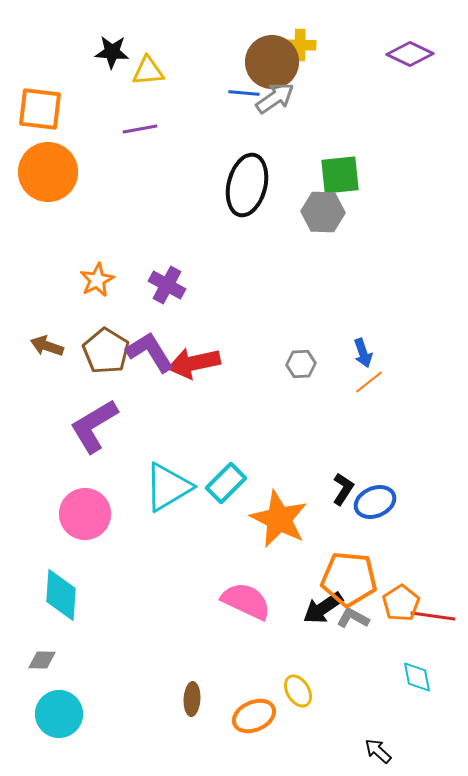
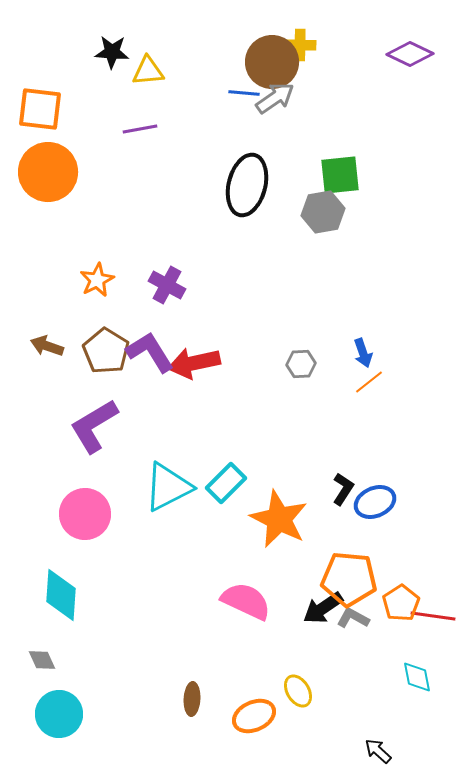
gray hexagon at (323, 212): rotated 12 degrees counterclockwise
cyan triangle at (168, 487): rotated 4 degrees clockwise
gray diamond at (42, 660): rotated 64 degrees clockwise
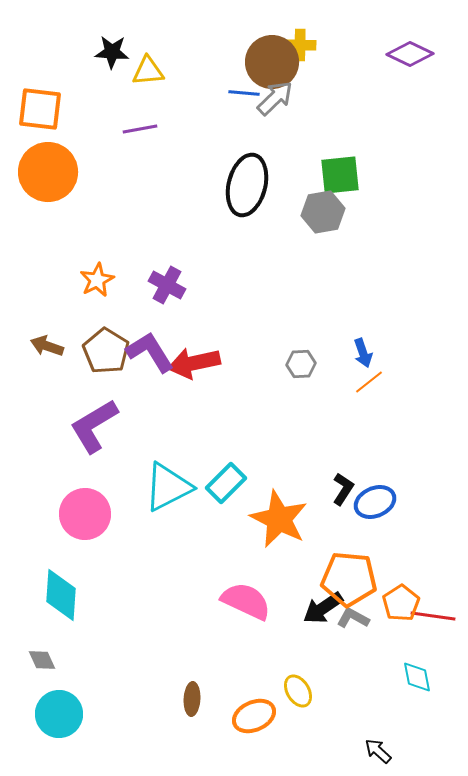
gray arrow at (275, 98): rotated 9 degrees counterclockwise
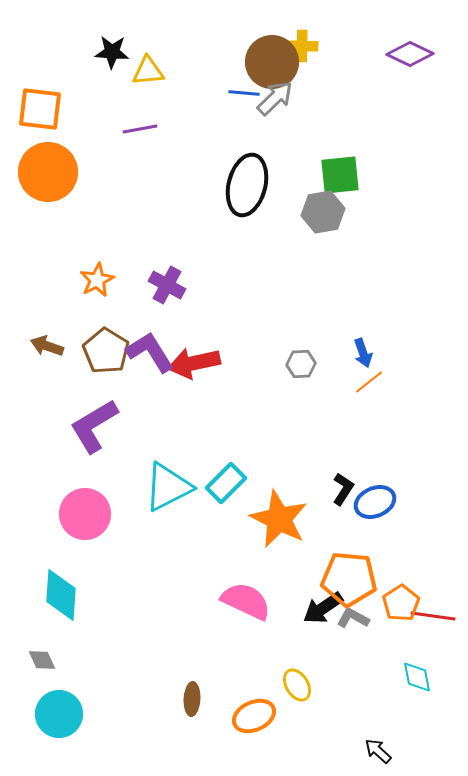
yellow cross at (300, 45): moved 2 px right, 1 px down
yellow ellipse at (298, 691): moved 1 px left, 6 px up
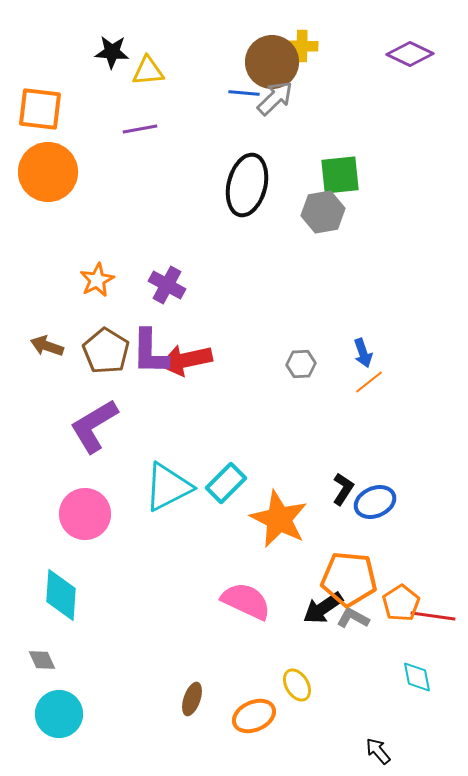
purple L-shape at (150, 352): rotated 147 degrees counterclockwise
red arrow at (194, 363): moved 8 px left, 3 px up
brown ellipse at (192, 699): rotated 16 degrees clockwise
black arrow at (378, 751): rotated 8 degrees clockwise
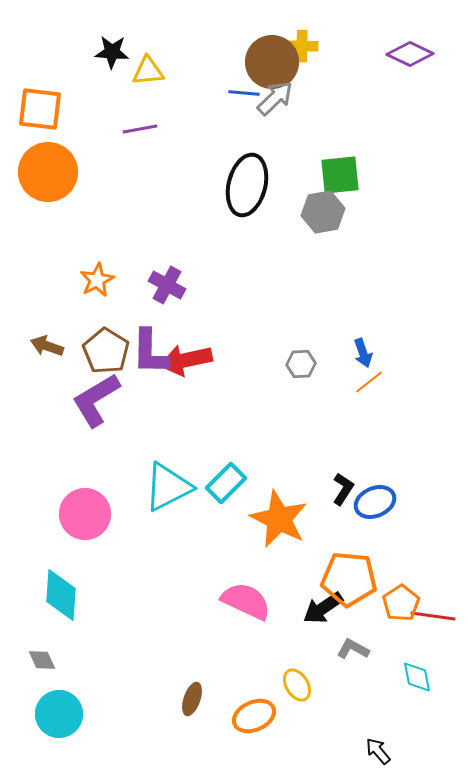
purple L-shape at (94, 426): moved 2 px right, 26 px up
gray L-shape at (353, 618): moved 31 px down
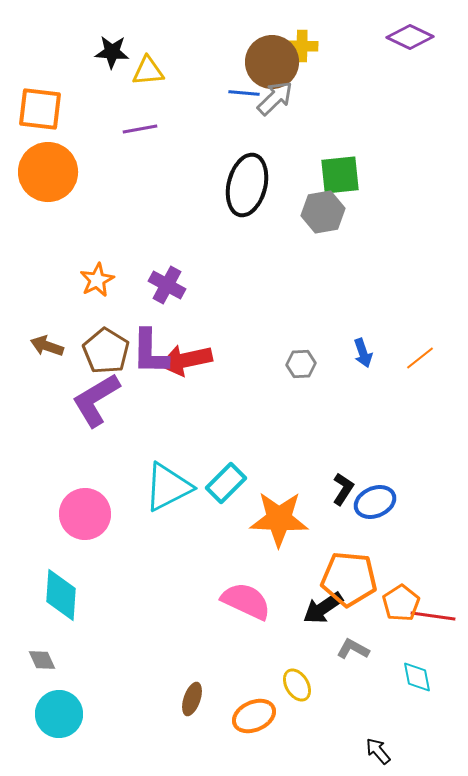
purple diamond at (410, 54): moved 17 px up
orange line at (369, 382): moved 51 px right, 24 px up
orange star at (279, 519): rotated 24 degrees counterclockwise
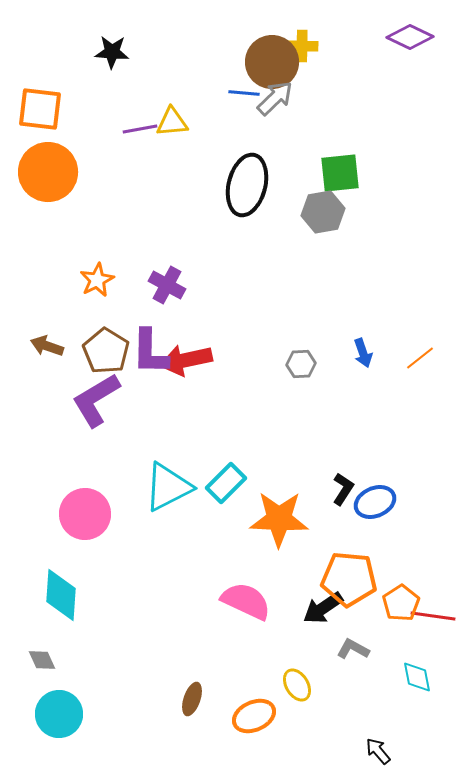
yellow triangle at (148, 71): moved 24 px right, 51 px down
green square at (340, 175): moved 2 px up
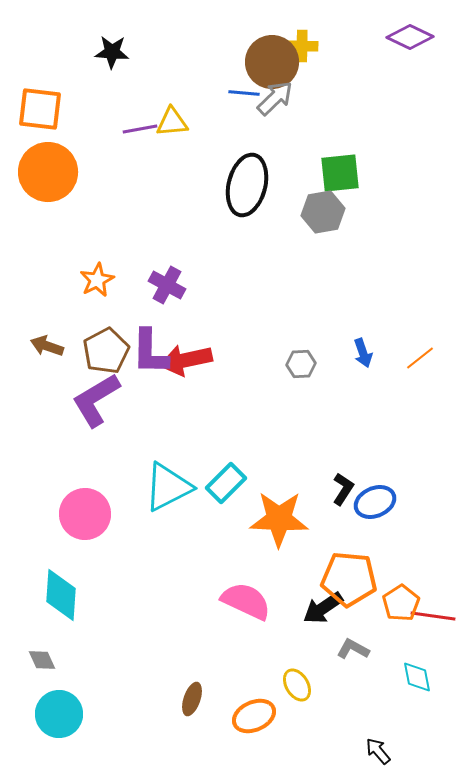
brown pentagon at (106, 351): rotated 12 degrees clockwise
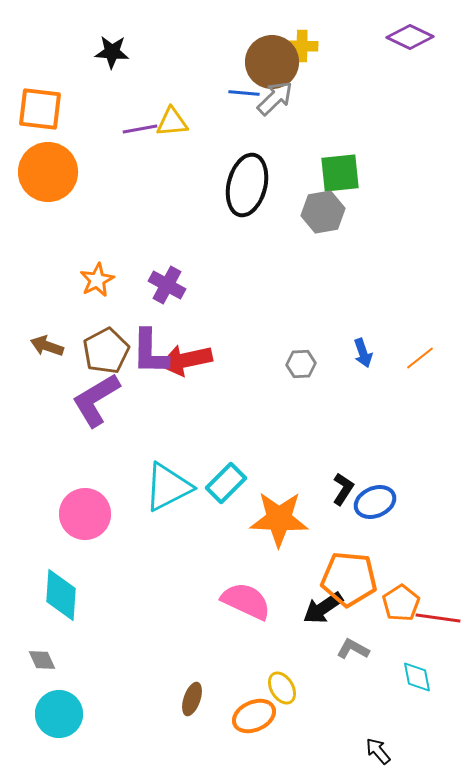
red line at (433, 616): moved 5 px right, 2 px down
yellow ellipse at (297, 685): moved 15 px left, 3 px down
